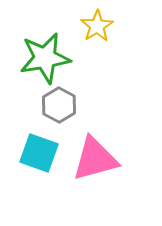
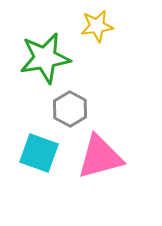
yellow star: rotated 24 degrees clockwise
gray hexagon: moved 11 px right, 4 px down
pink triangle: moved 5 px right, 2 px up
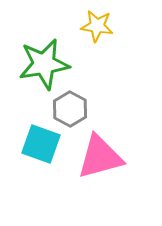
yellow star: rotated 16 degrees clockwise
green star: moved 1 px left, 6 px down
cyan square: moved 2 px right, 9 px up
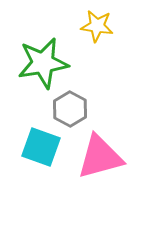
green star: moved 1 px left, 1 px up
cyan square: moved 3 px down
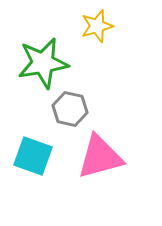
yellow star: rotated 24 degrees counterclockwise
gray hexagon: rotated 16 degrees counterclockwise
cyan square: moved 8 px left, 9 px down
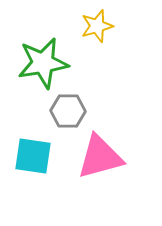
gray hexagon: moved 2 px left, 2 px down; rotated 12 degrees counterclockwise
cyan square: rotated 12 degrees counterclockwise
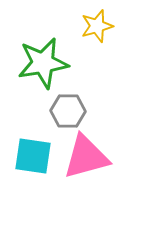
pink triangle: moved 14 px left
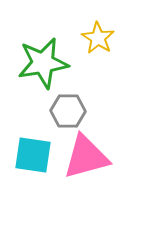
yellow star: moved 1 px right, 12 px down; rotated 24 degrees counterclockwise
cyan square: moved 1 px up
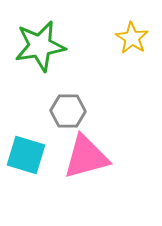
yellow star: moved 34 px right
green star: moved 3 px left, 17 px up
cyan square: moved 7 px left; rotated 9 degrees clockwise
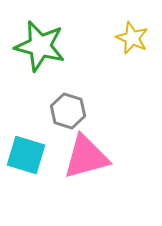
yellow star: rotated 8 degrees counterclockwise
green star: rotated 24 degrees clockwise
gray hexagon: rotated 16 degrees clockwise
